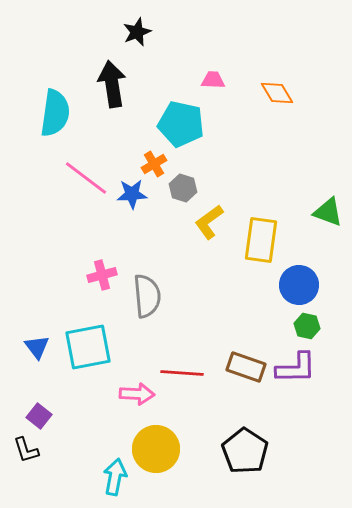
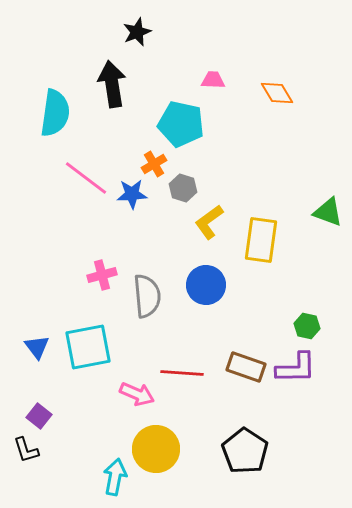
blue circle: moved 93 px left
pink arrow: rotated 20 degrees clockwise
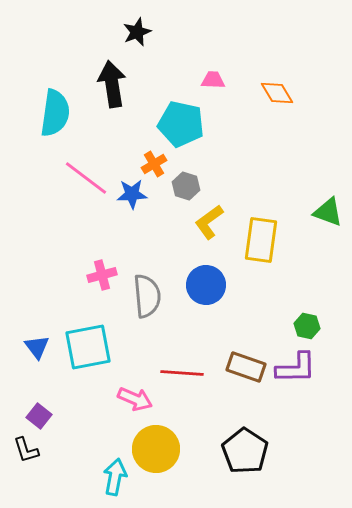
gray hexagon: moved 3 px right, 2 px up
pink arrow: moved 2 px left, 5 px down
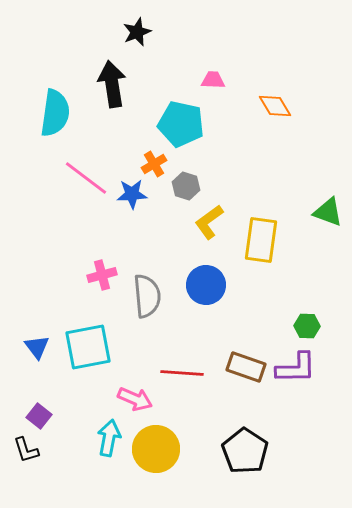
orange diamond: moved 2 px left, 13 px down
green hexagon: rotated 10 degrees counterclockwise
cyan arrow: moved 6 px left, 39 px up
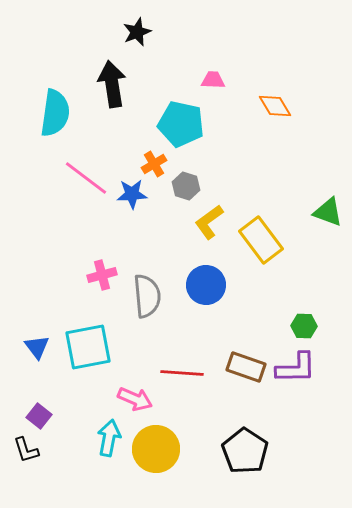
yellow rectangle: rotated 45 degrees counterclockwise
green hexagon: moved 3 px left
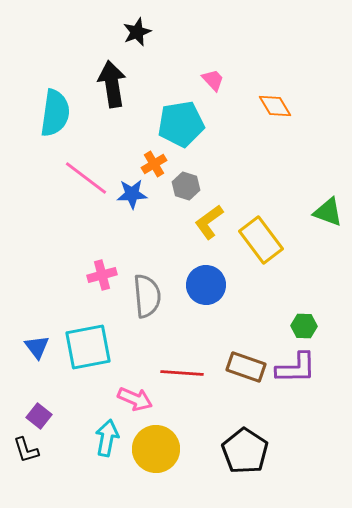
pink trapezoid: rotated 45 degrees clockwise
cyan pentagon: rotated 21 degrees counterclockwise
cyan arrow: moved 2 px left
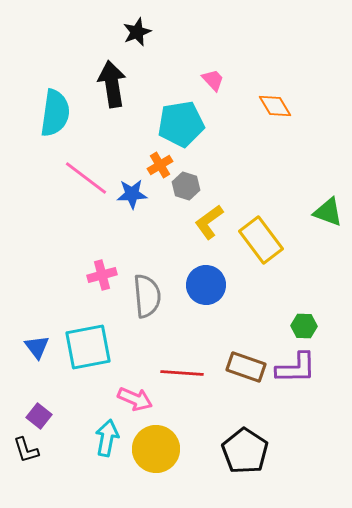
orange cross: moved 6 px right, 1 px down
